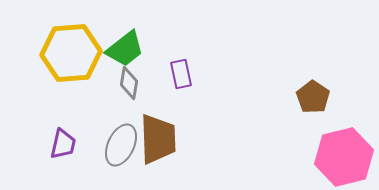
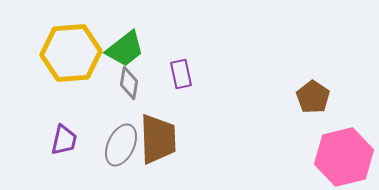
purple trapezoid: moved 1 px right, 4 px up
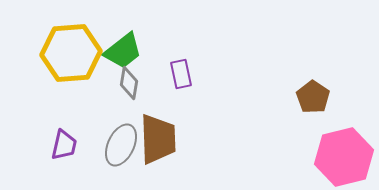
green trapezoid: moved 2 px left, 2 px down
purple trapezoid: moved 5 px down
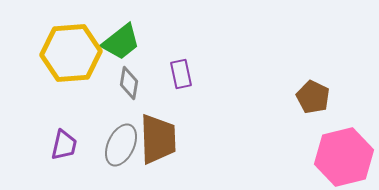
green trapezoid: moved 2 px left, 9 px up
brown pentagon: rotated 8 degrees counterclockwise
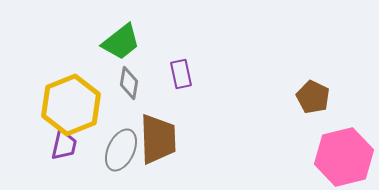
yellow hexagon: moved 52 px down; rotated 18 degrees counterclockwise
gray ellipse: moved 5 px down
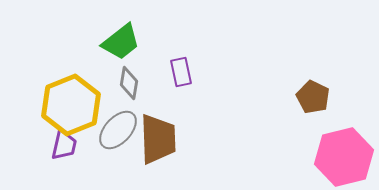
purple rectangle: moved 2 px up
gray ellipse: moved 3 px left, 20 px up; rotated 18 degrees clockwise
